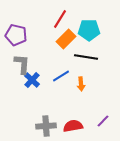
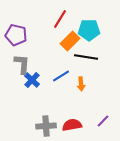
orange rectangle: moved 4 px right, 2 px down
red semicircle: moved 1 px left, 1 px up
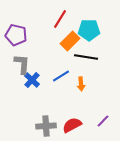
red semicircle: rotated 18 degrees counterclockwise
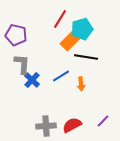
cyan pentagon: moved 7 px left, 1 px up; rotated 15 degrees counterclockwise
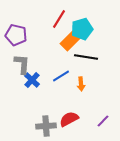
red line: moved 1 px left
red semicircle: moved 3 px left, 6 px up
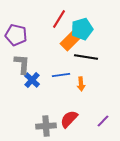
blue line: moved 1 px up; rotated 24 degrees clockwise
red semicircle: rotated 18 degrees counterclockwise
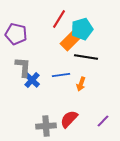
purple pentagon: moved 1 px up
gray L-shape: moved 1 px right, 3 px down
orange arrow: rotated 24 degrees clockwise
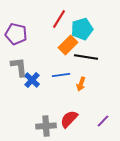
orange rectangle: moved 2 px left, 4 px down
gray L-shape: moved 4 px left; rotated 10 degrees counterclockwise
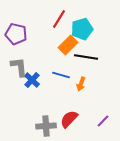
blue line: rotated 24 degrees clockwise
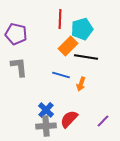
red line: moved 1 px right; rotated 30 degrees counterclockwise
orange rectangle: moved 1 px down
blue cross: moved 14 px right, 30 px down
